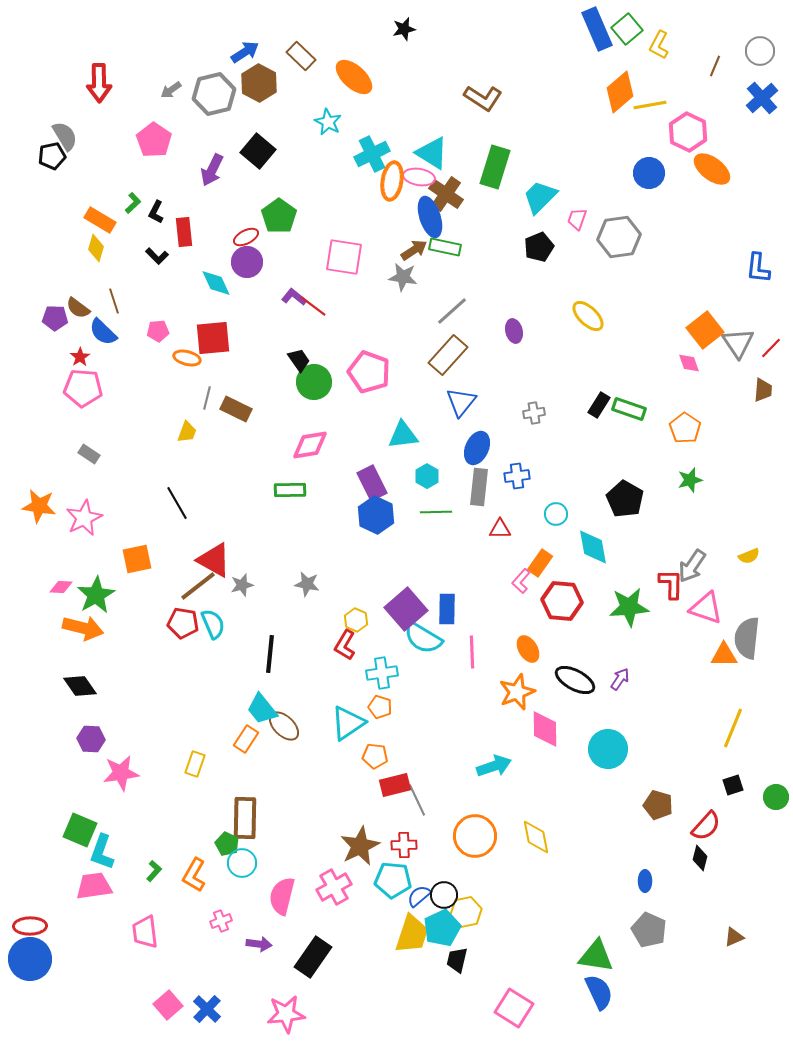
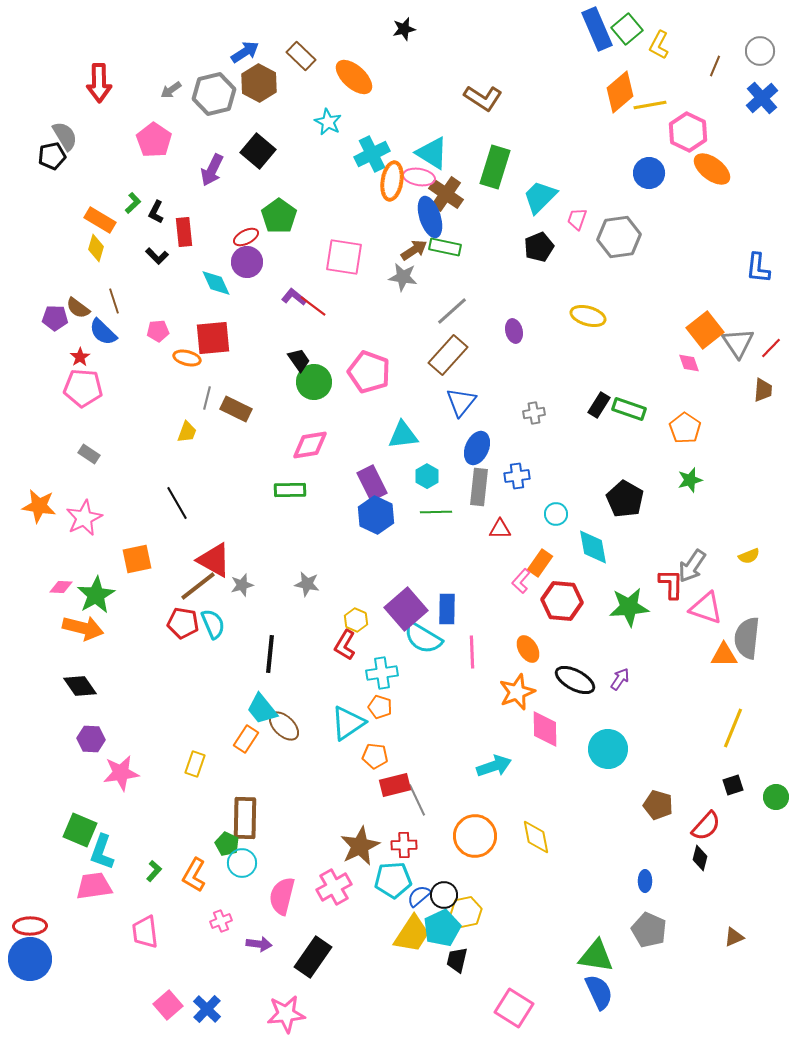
yellow ellipse at (588, 316): rotated 28 degrees counterclockwise
cyan pentagon at (393, 880): rotated 9 degrees counterclockwise
yellow trapezoid at (412, 934): rotated 15 degrees clockwise
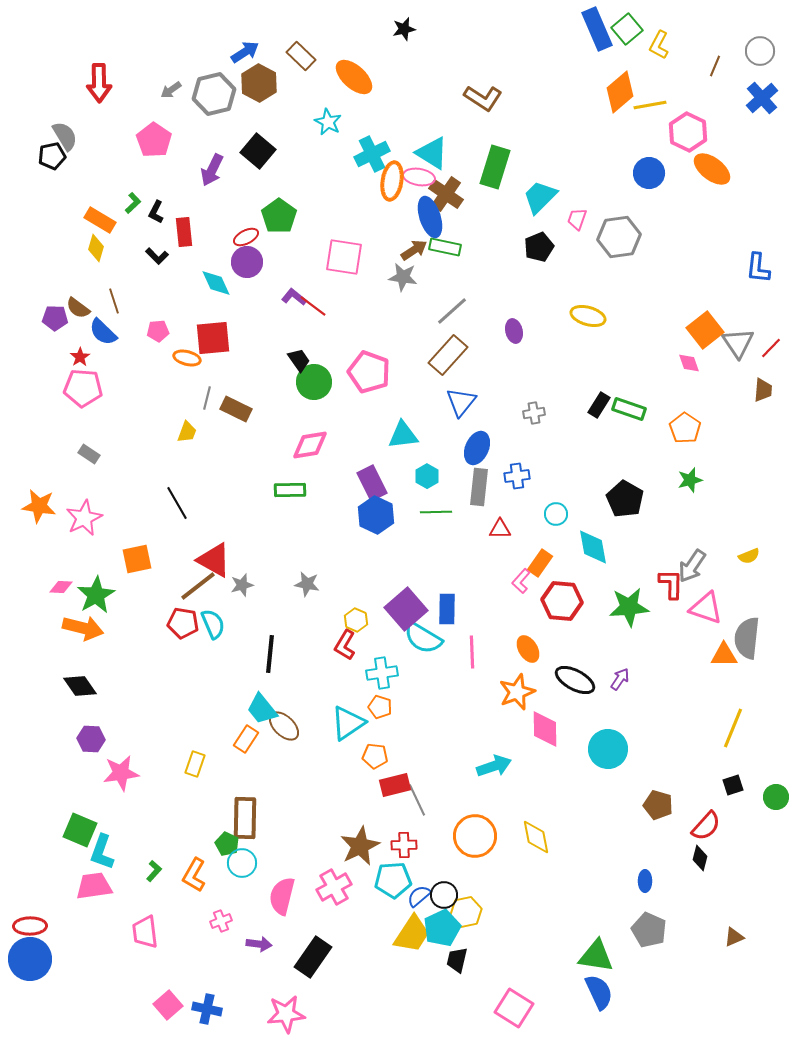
blue cross at (207, 1009): rotated 32 degrees counterclockwise
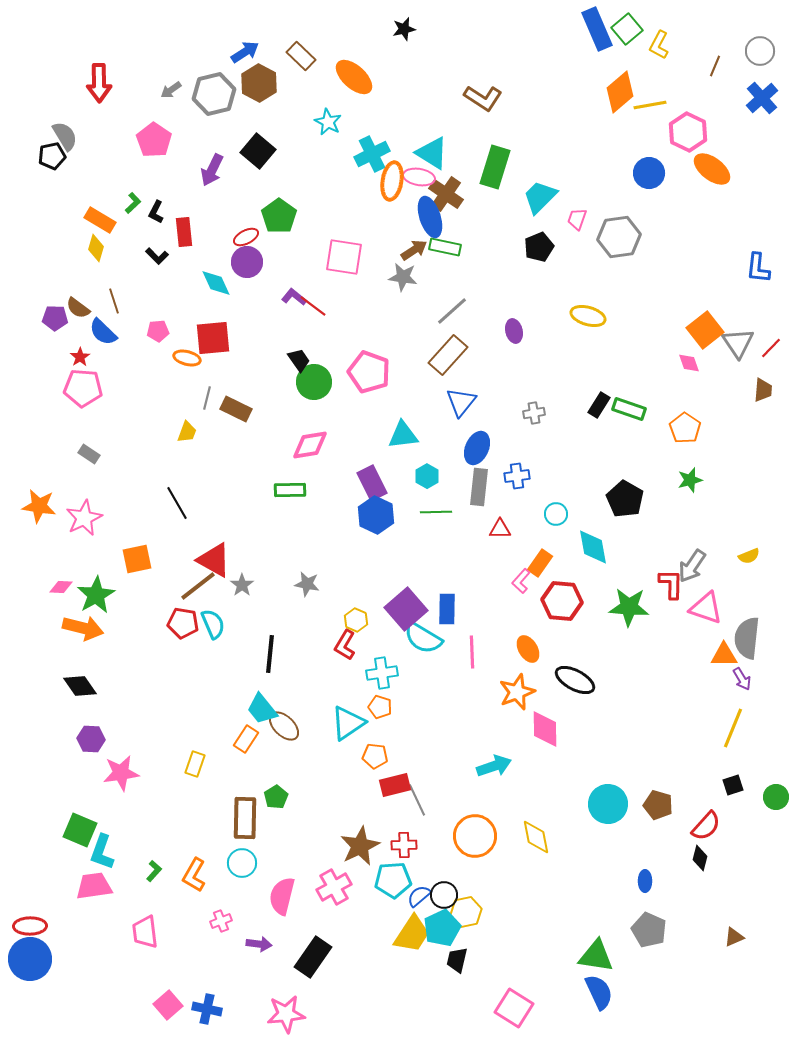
gray star at (242, 585): rotated 20 degrees counterclockwise
green star at (629, 607): rotated 9 degrees clockwise
purple arrow at (620, 679): moved 122 px right; rotated 115 degrees clockwise
cyan circle at (608, 749): moved 55 px down
green pentagon at (227, 844): moved 49 px right, 47 px up; rotated 15 degrees clockwise
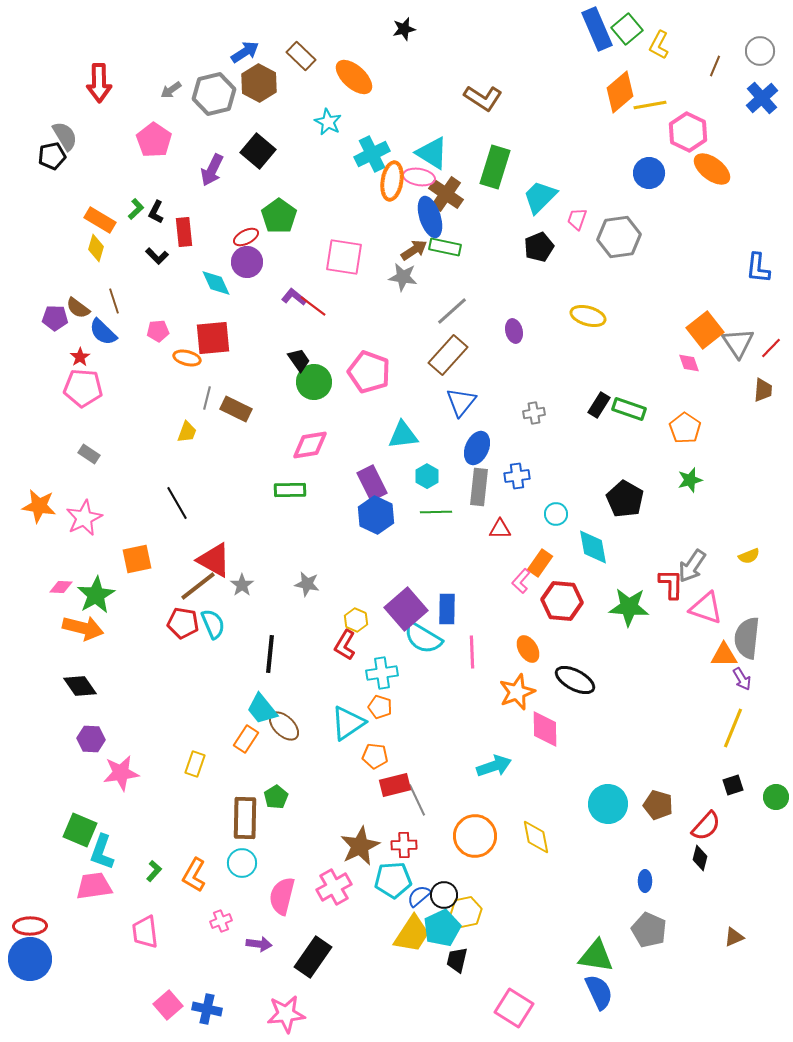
green L-shape at (133, 203): moved 3 px right, 6 px down
